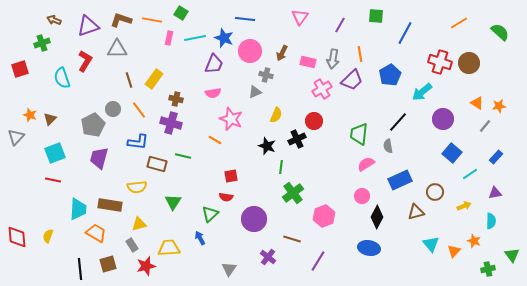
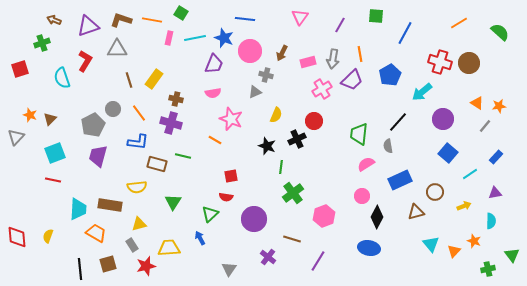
pink rectangle at (308, 62): rotated 28 degrees counterclockwise
orange line at (139, 110): moved 3 px down
blue square at (452, 153): moved 4 px left
purple trapezoid at (99, 158): moved 1 px left, 2 px up
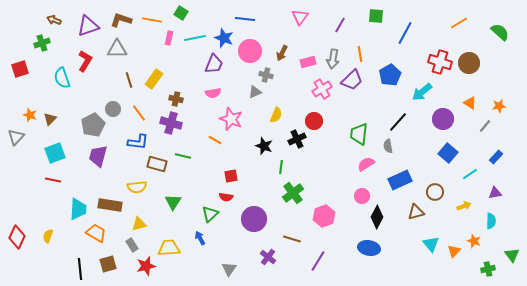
orange triangle at (477, 103): moved 7 px left
black star at (267, 146): moved 3 px left
red diamond at (17, 237): rotated 30 degrees clockwise
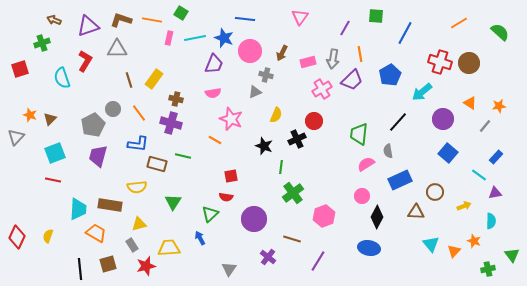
purple line at (340, 25): moved 5 px right, 3 px down
blue L-shape at (138, 142): moved 2 px down
gray semicircle at (388, 146): moved 5 px down
cyan line at (470, 174): moved 9 px right, 1 px down; rotated 70 degrees clockwise
brown triangle at (416, 212): rotated 18 degrees clockwise
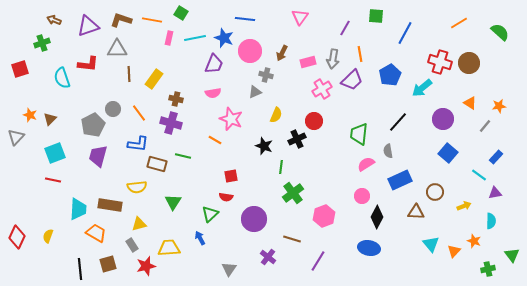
red L-shape at (85, 61): moved 3 px right, 3 px down; rotated 65 degrees clockwise
brown line at (129, 80): moved 6 px up; rotated 14 degrees clockwise
cyan arrow at (422, 92): moved 4 px up
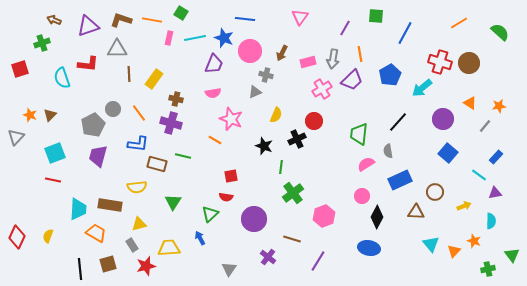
brown triangle at (50, 119): moved 4 px up
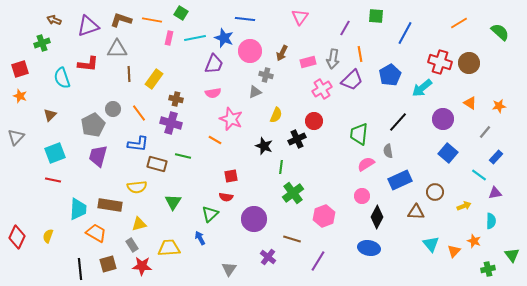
orange star at (30, 115): moved 10 px left, 19 px up
gray line at (485, 126): moved 6 px down
red star at (146, 266): moved 4 px left; rotated 18 degrees clockwise
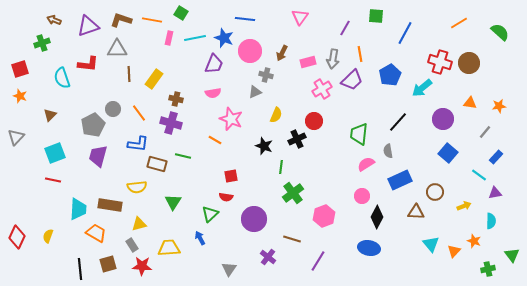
orange triangle at (470, 103): rotated 24 degrees counterclockwise
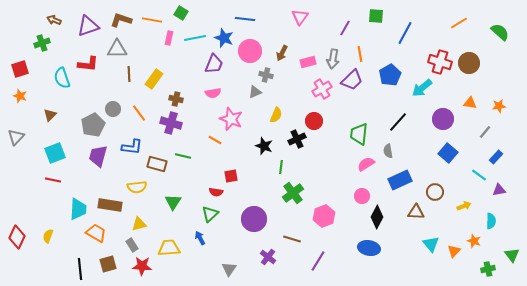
blue L-shape at (138, 144): moved 6 px left, 3 px down
purple triangle at (495, 193): moved 4 px right, 3 px up
red semicircle at (226, 197): moved 10 px left, 5 px up
